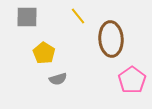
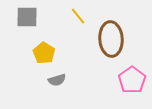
gray semicircle: moved 1 px left, 1 px down
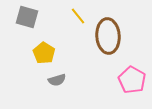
gray square: rotated 15 degrees clockwise
brown ellipse: moved 3 px left, 3 px up
pink pentagon: rotated 8 degrees counterclockwise
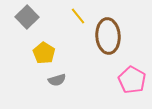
gray square: rotated 30 degrees clockwise
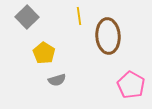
yellow line: moved 1 px right; rotated 30 degrees clockwise
pink pentagon: moved 1 px left, 5 px down
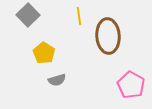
gray square: moved 1 px right, 2 px up
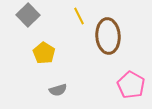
yellow line: rotated 18 degrees counterclockwise
gray semicircle: moved 1 px right, 10 px down
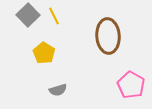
yellow line: moved 25 px left
